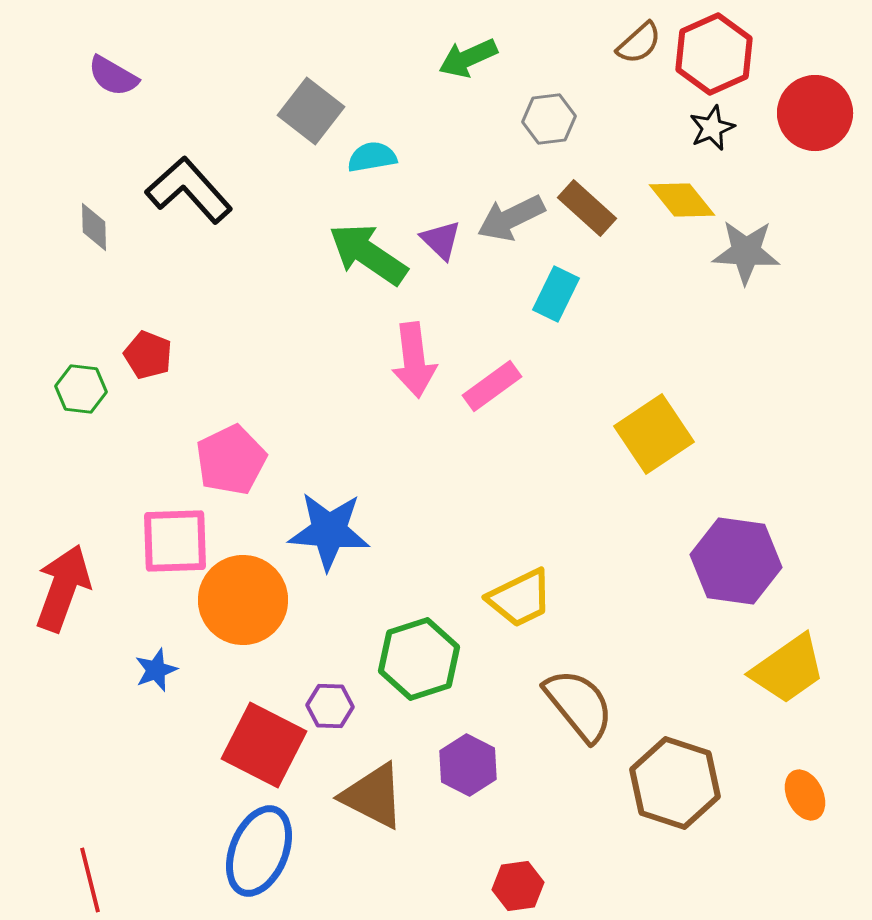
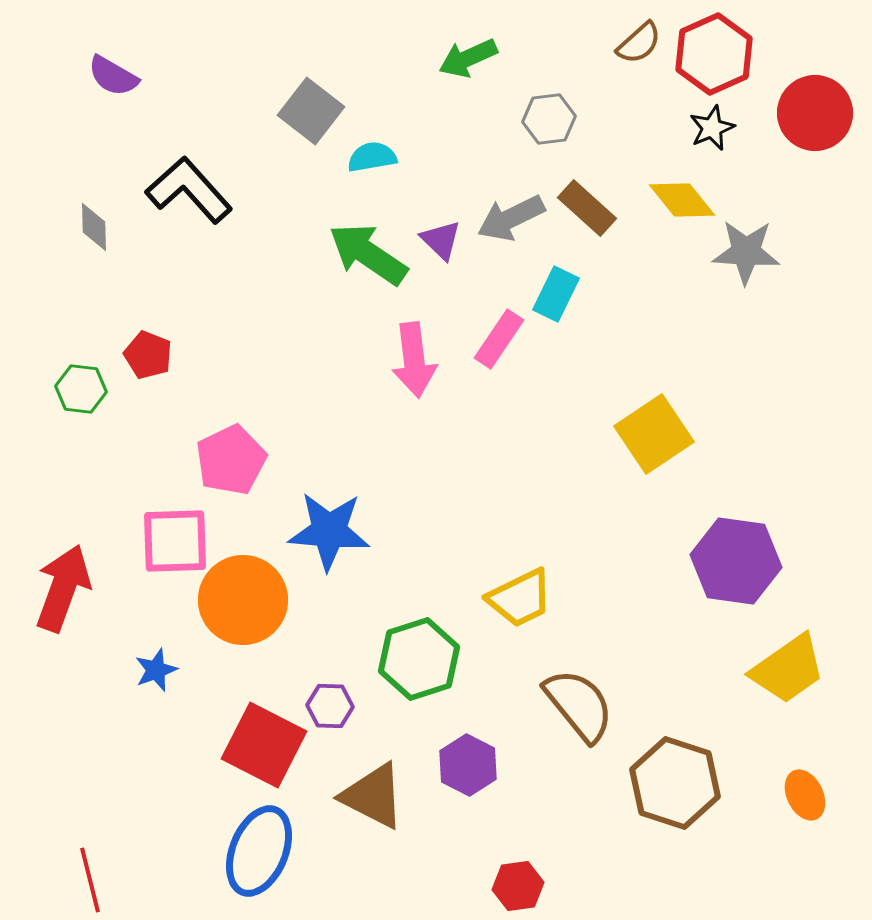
pink rectangle at (492, 386): moved 7 px right, 47 px up; rotated 20 degrees counterclockwise
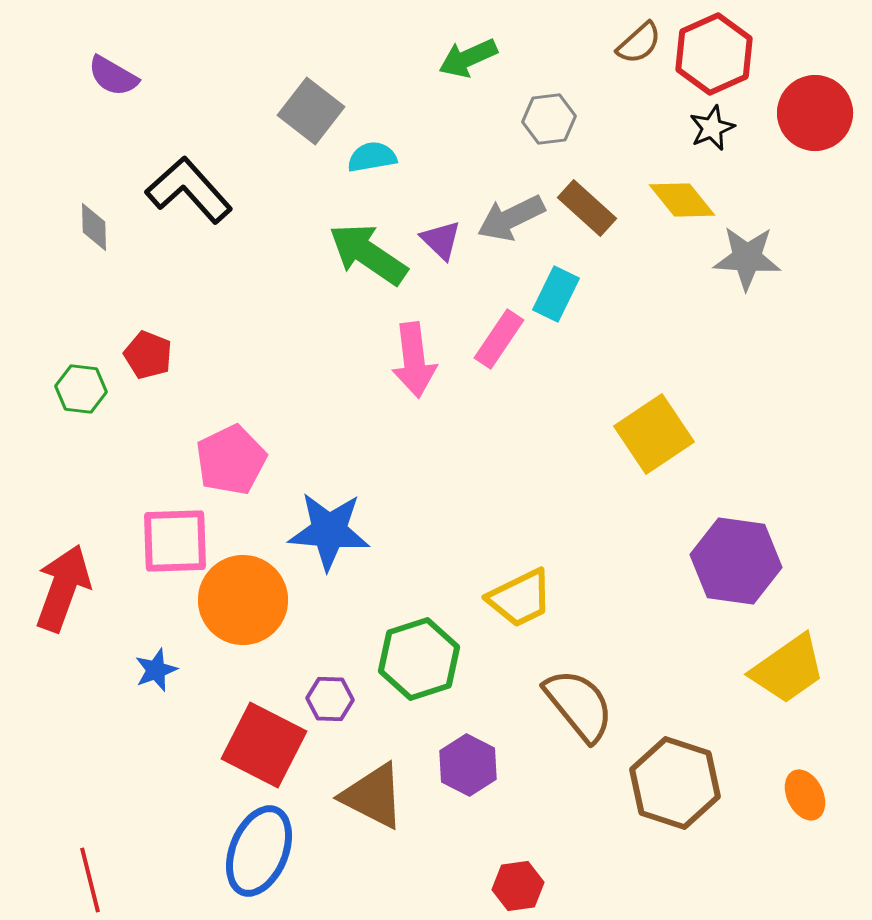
gray star at (746, 252): moved 1 px right, 6 px down
purple hexagon at (330, 706): moved 7 px up
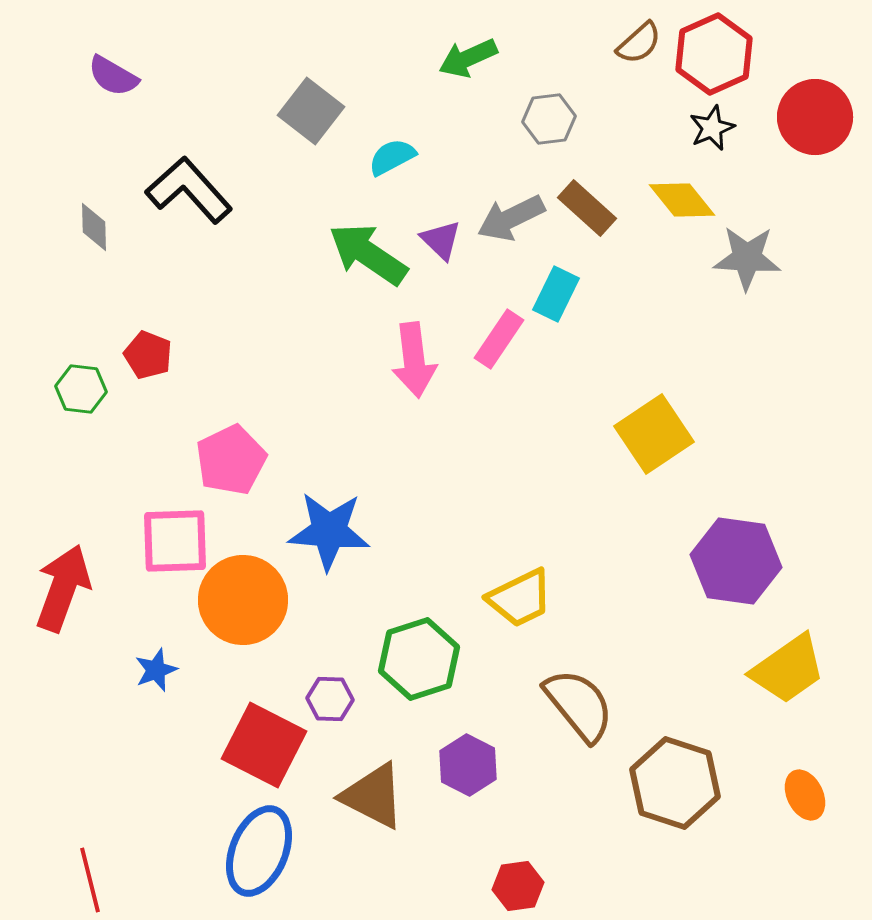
red circle at (815, 113): moved 4 px down
cyan semicircle at (372, 157): moved 20 px right; rotated 18 degrees counterclockwise
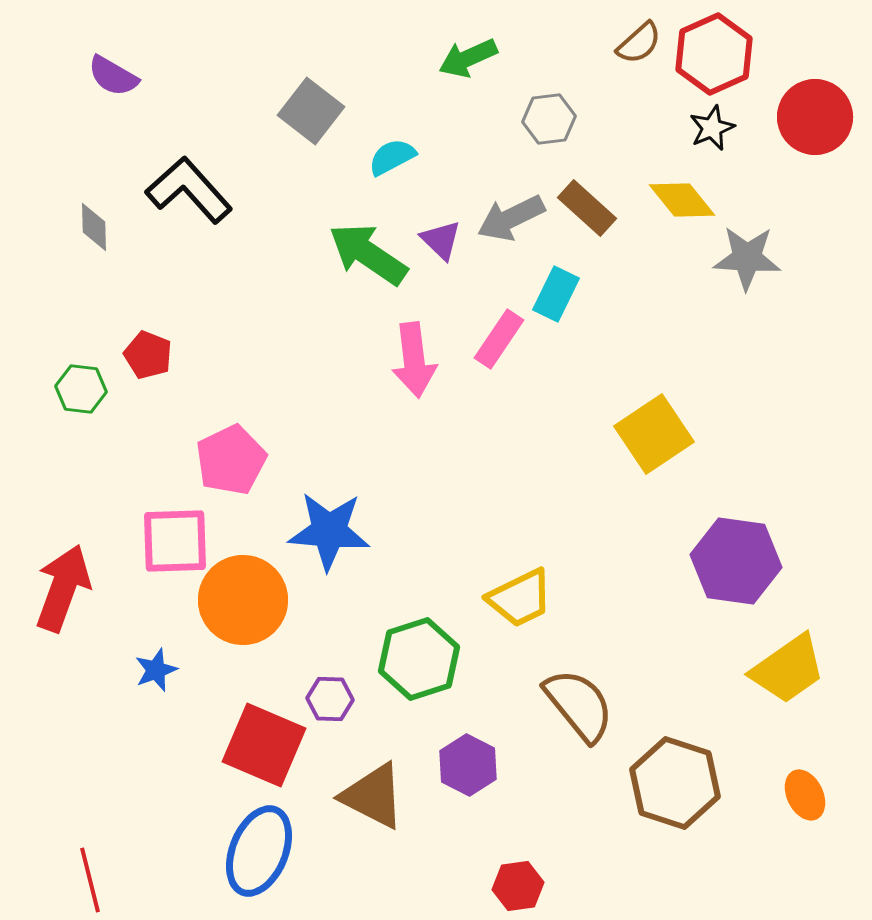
red square at (264, 745): rotated 4 degrees counterclockwise
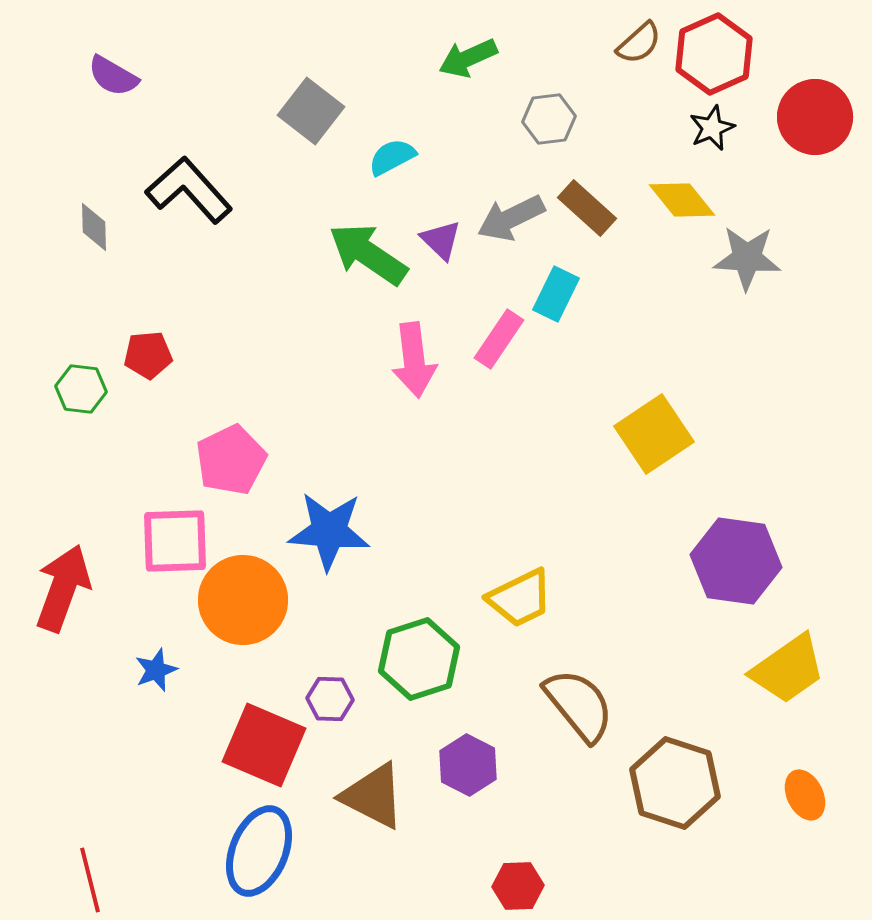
red pentagon at (148, 355): rotated 27 degrees counterclockwise
red hexagon at (518, 886): rotated 6 degrees clockwise
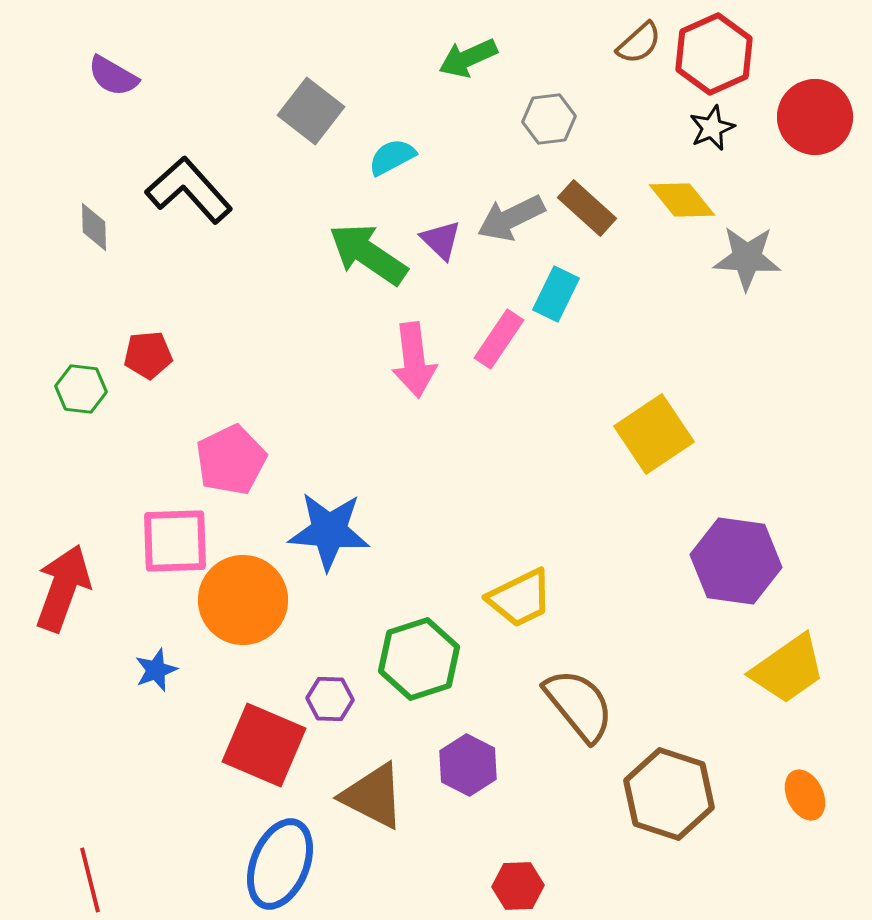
brown hexagon at (675, 783): moved 6 px left, 11 px down
blue ellipse at (259, 851): moved 21 px right, 13 px down
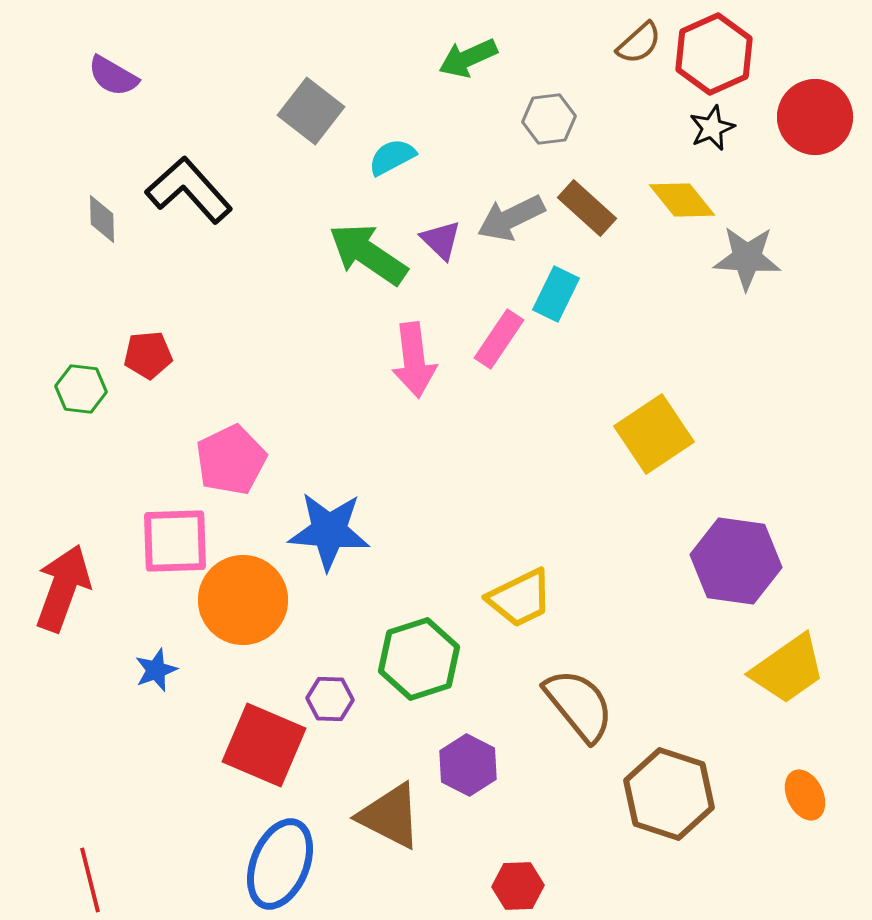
gray diamond at (94, 227): moved 8 px right, 8 px up
brown triangle at (373, 796): moved 17 px right, 20 px down
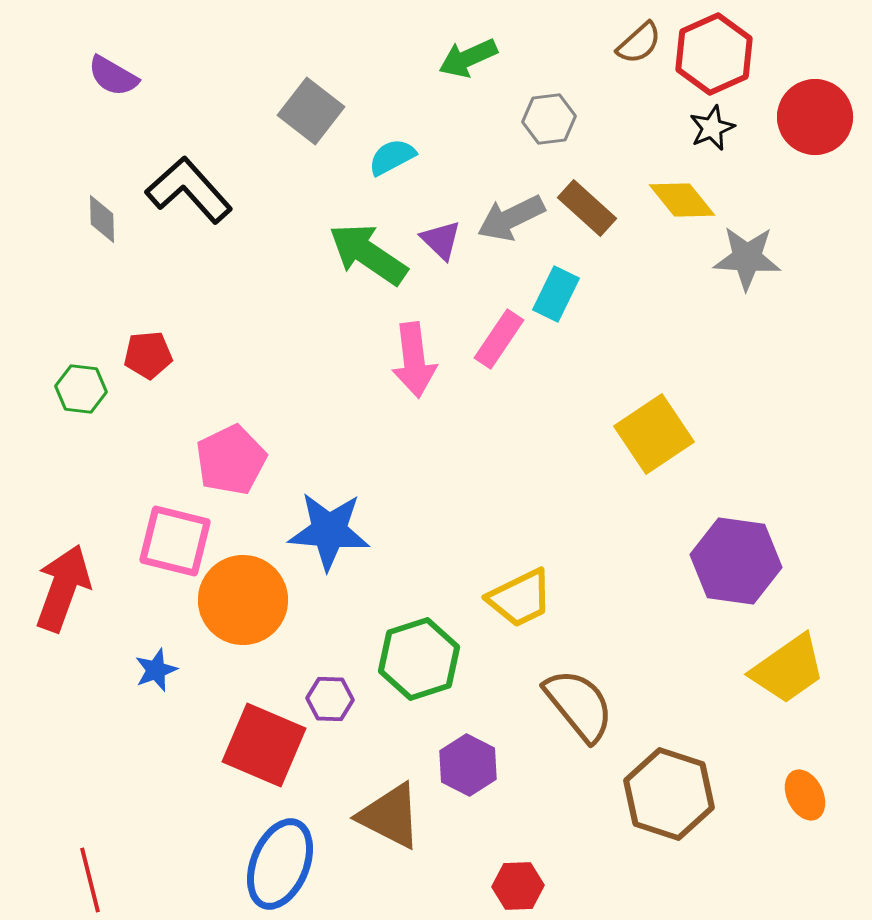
pink square at (175, 541): rotated 16 degrees clockwise
